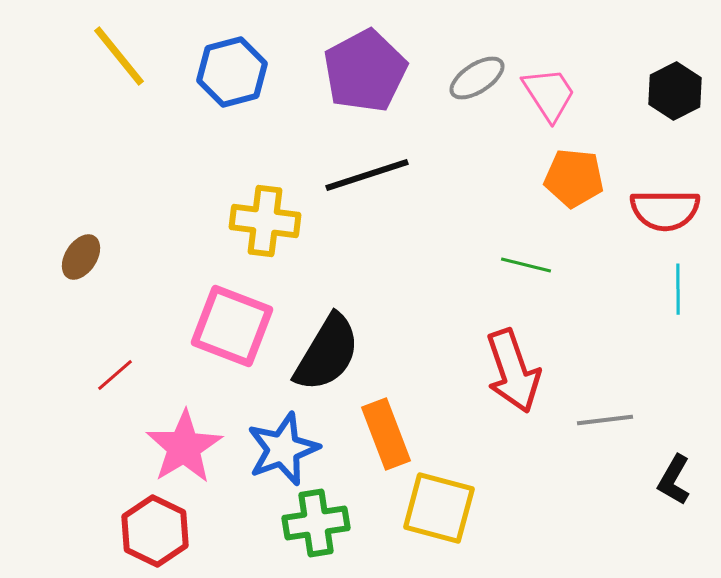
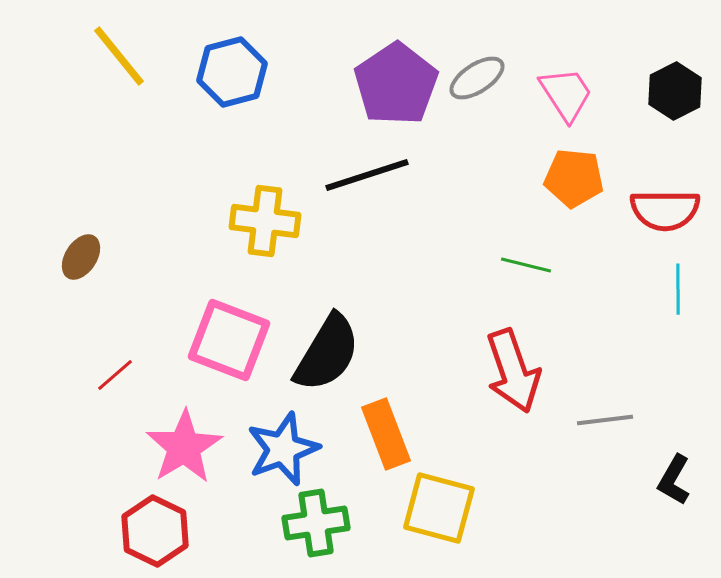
purple pentagon: moved 31 px right, 13 px down; rotated 6 degrees counterclockwise
pink trapezoid: moved 17 px right
pink square: moved 3 px left, 14 px down
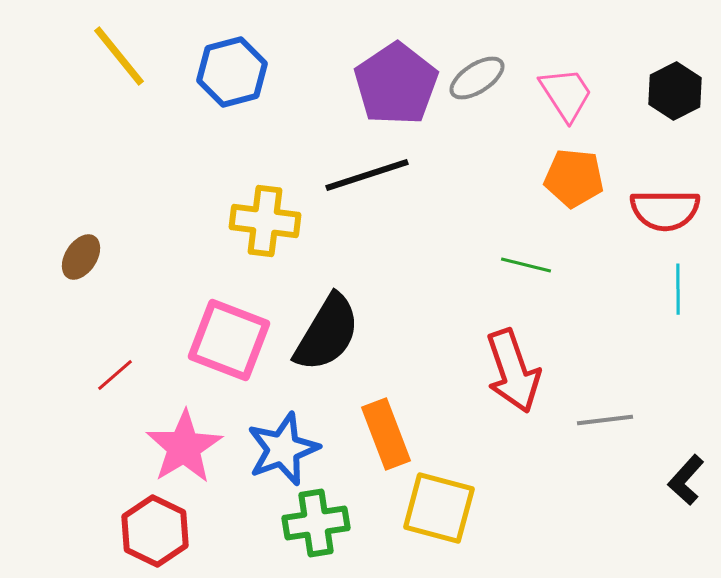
black semicircle: moved 20 px up
black L-shape: moved 12 px right; rotated 12 degrees clockwise
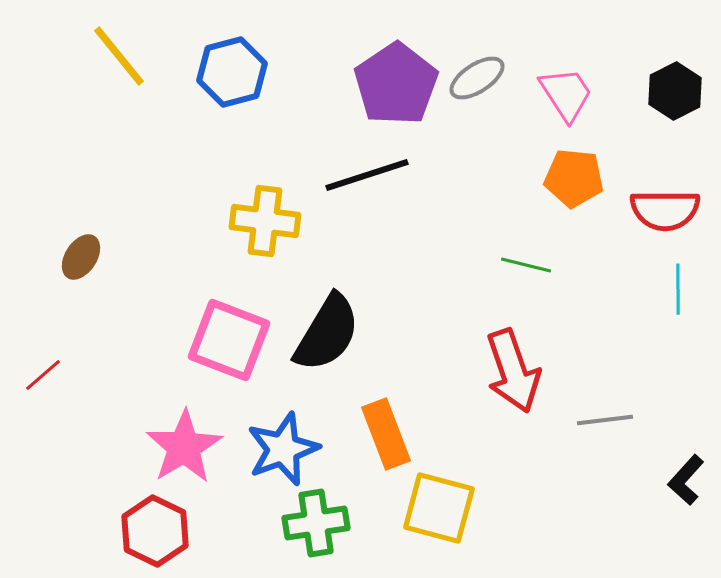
red line: moved 72 px left
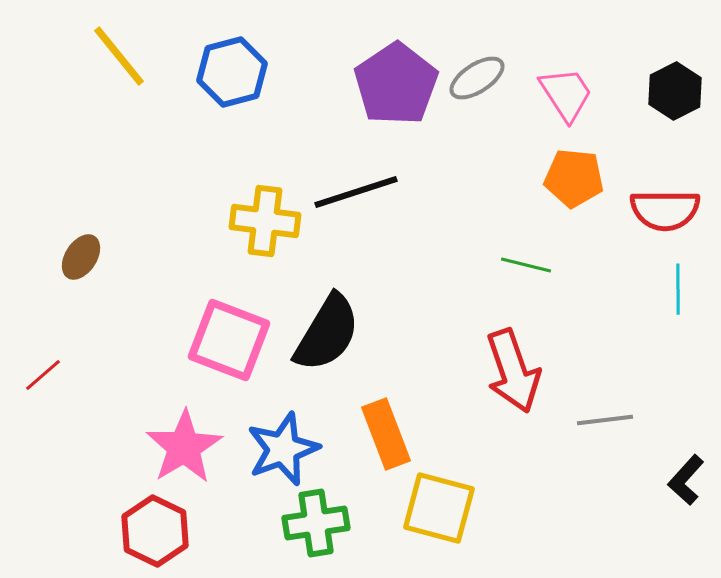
black line: moved 11 px left, 17 px down
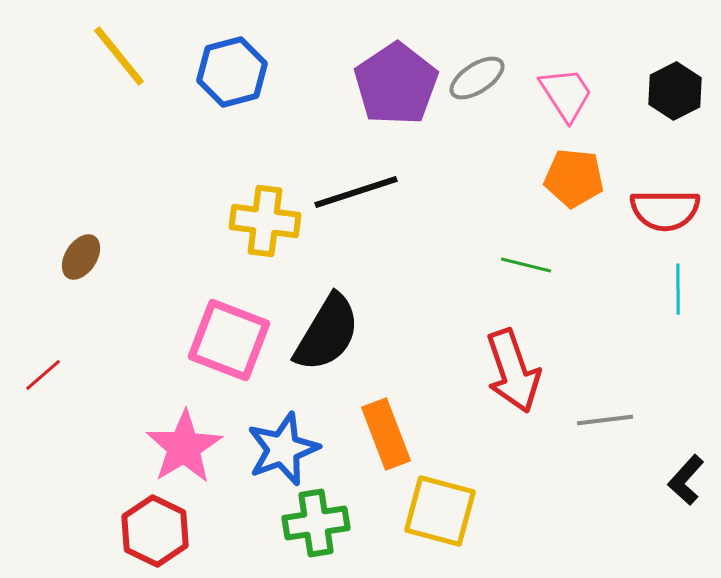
yellow square: moved 1 px right, 3 px down
